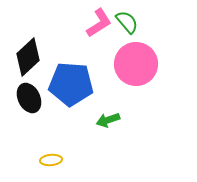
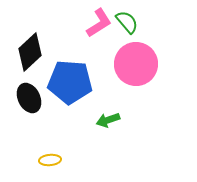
black diamond: moved 2 px right, 5 px up
blue pentagon: moved 1 px left, 2 px up
yellow ellipse: moved 1 px left
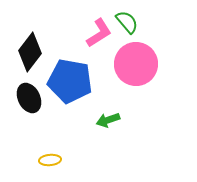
pink L-shape: moved 10 px down
black diamond: rotated 9 degrees counterclockwise
blue pentagon: moved 1 px up; rotated 6 degrees clockwise
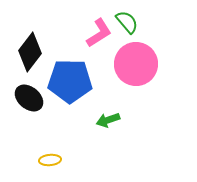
blue pentagon: rotated 9 degrees counterclockwise
black ellipse: rotated 24 degrees counterclockwise
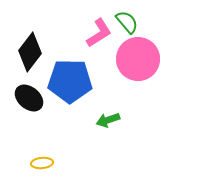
pink circle: moved 2 px right, 5 px up
yellow ellipse: moved 8 px left, 3 px down
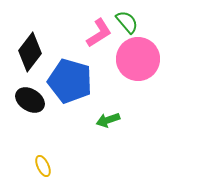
blue pentagon: rotated 15 degrees clockwise
black ellipse: moved 1 px right, 2 px down; rotated 8 degrees counterclockwise
yellow ellipse: moved 1 px right, 3 px down; rotated 70 degrees clockwise
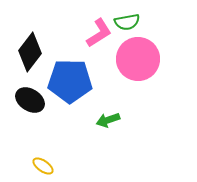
green semicircle: rotated 120 degrees clockwise
blue pentagon: rotated 15 degrees counterclockwise
yellow ellipse: rotated 30 degrees counterclockwise
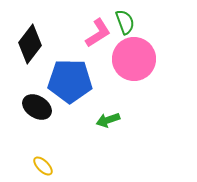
green semicircle: moved 2 px left; rotated 100 degrees counterclockwise
pink L-shape: moved 1 px left
black diamond: moved 8 px up
pink circle: moved 4 px left
black ellipse: moved 7 px right, 7 px down
yellow ellipse: rotated 10 degrees clockwise
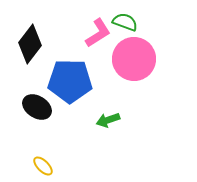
green semicircle: rotated 50 degrees counterclockwise
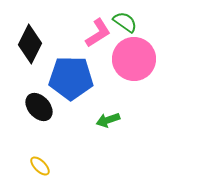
green semicircle: rotated 15 degrees clockwise
black diamond: rotated 12 degrees counterclockwise
blue pentagon: moved 1 px right, 3 px up
black ellipse: moved 2 px right; rotated 16 degrees clockwise
yellow ellipse: moved 3 px left
